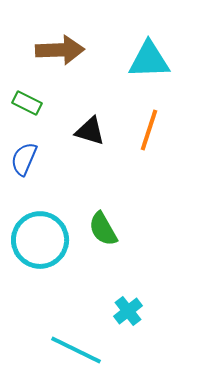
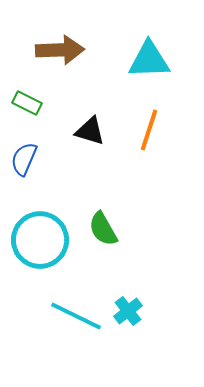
cyan line: moved 34 px up
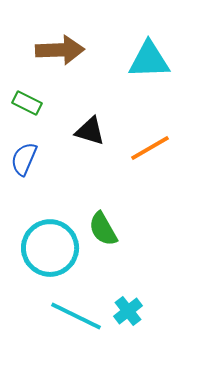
orange line: moved 1 px right, 18 px down; rotated 42 degrees clockwise
cyan circle: moved 10 px right, 8 px down
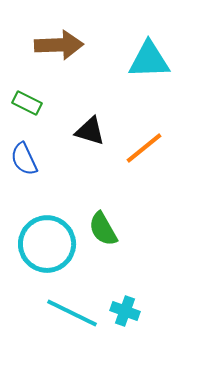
brown arrow: moved 1 px left, 5 px up
orange line: moved 6 px left; rotated 9 degrees counterclockwise
blue semicircle: rotated 48 degrees counterclockwise
cyan circle: moved 3 px left, 4 px up
cyan cross: moved 3 px left; rotated 32 degrees counterclockwise
cyan line: moved 4 px left, 3 px up
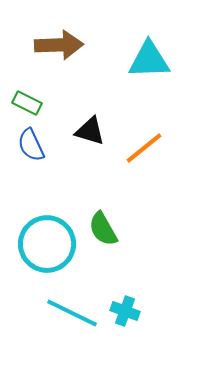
blue semicircle: moved 7 px right, 14 px up
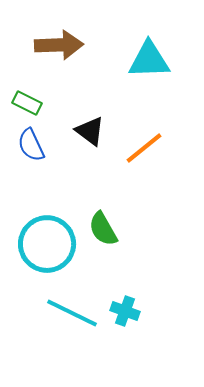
black triangle: rotated 20 degrees clockwise
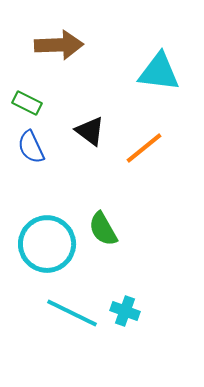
cyan triangle: moved 10 px right, 12 px down; rotated 9 degrees clockwise
blue semicircle: moved 2 px down
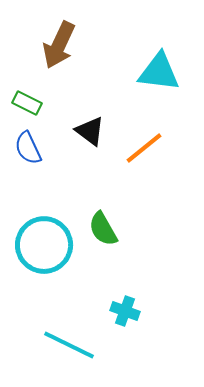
brown arrow: rotated 117 degrees clockwise
blue semicircle: moved 3 px left, 1 px down
cyan circle: moved 3 px left, 1 px down
cyan line: moved 3 px left, 32 px down
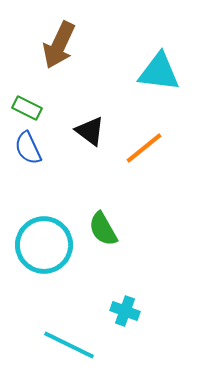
green rectangle: moved 5 px down
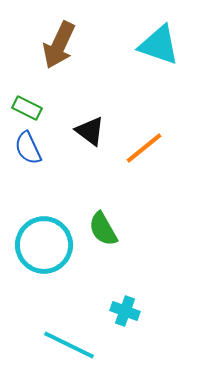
cyan triangle: moved 27 px up; rotated 12 degrees clockwise
